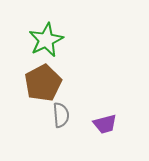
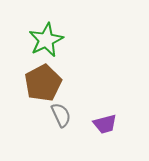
gray semicircle: rotated 20 degrees counterclockwise
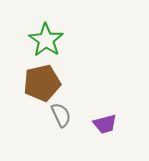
green star: rotated 12 degrees counterclockwise
brown pentagon: moved 1 px left; rotated 15 degrees clockwise
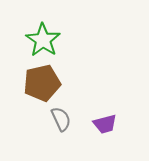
green star: moved 3 px left
gray semicircle: moved 4 px down
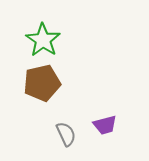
gray semicircle: moved 5 px right, 15 px down
purple trapezoid: moved 1 px down
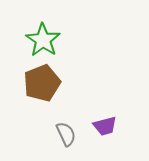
brown pentagon: rotated 9 degrees counterclockwise
purple trapezoid: moved 1 px down
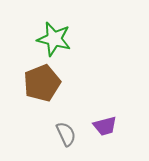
green star: moved 11 px right, 1 px up; rotated 20 degrees counterclockwise
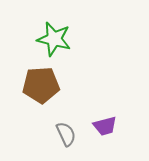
brown pentagon: moved 1 px left, 2 px down; rotated 18 degrees clockwise
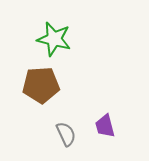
purple trapezoid: rotated 90 degrees clockwise
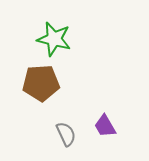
brown pentagon: moved 2 px up
purple trapezoid: rotated 15 degrees counterclockwise
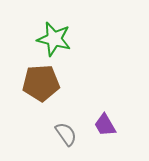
purple trapezoid: moved 1 px up
gray semicircle: rotated 10 degrees counterclockwise
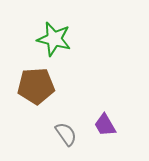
brown pentagon: moved 5 px left, 3 px down
